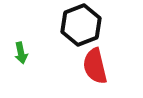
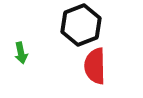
red semicircle: rotated 12 degrees clockwise
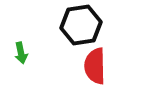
black hexagon: rotated 12 degrees clockwise
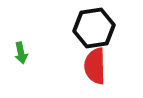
black hexagon: moved 13 px right, 3 px down
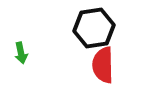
red semicircle: moved 8 px right, 1 px up
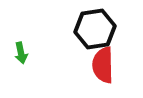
black hexagon: moved 1 px right, 1 px down
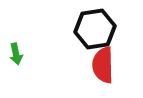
green arrow: moved 5 px left, 1 px down
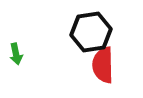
black hexagon: moved 4 px left, 3 px down
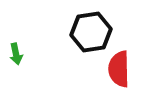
red semicircle: moved 16 px right, 4 px down
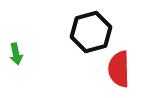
black hexagon: rotated 6 degrees counterclockwise
